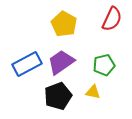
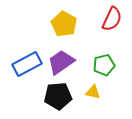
black pentagon: rotated 16 degrees clockwise
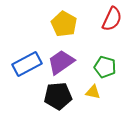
green pentagon: moved 1 px right, 2 px down; rotated 30 degrees clockwise
